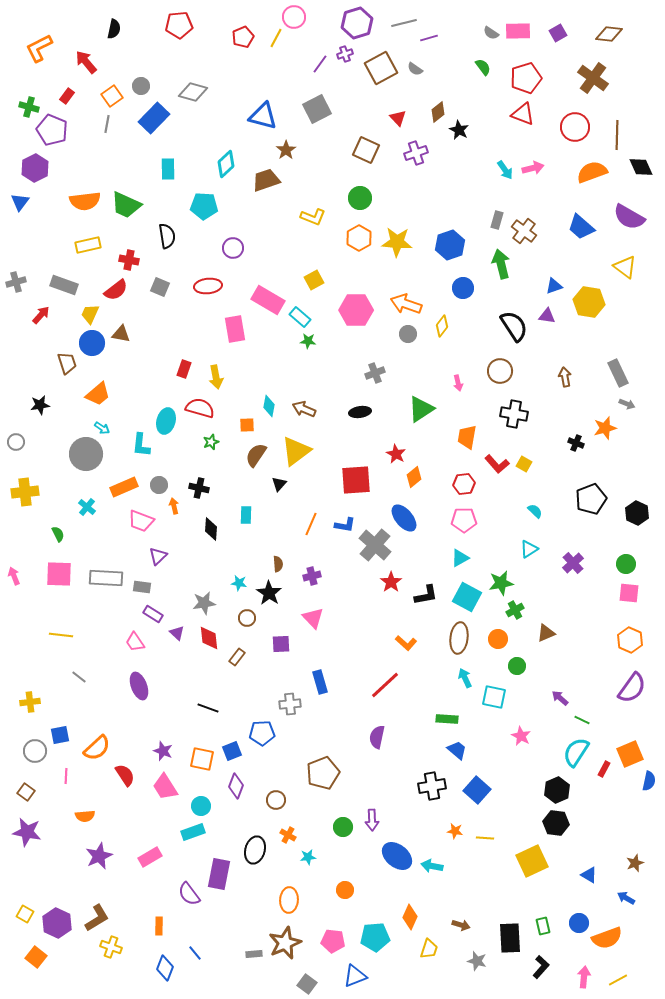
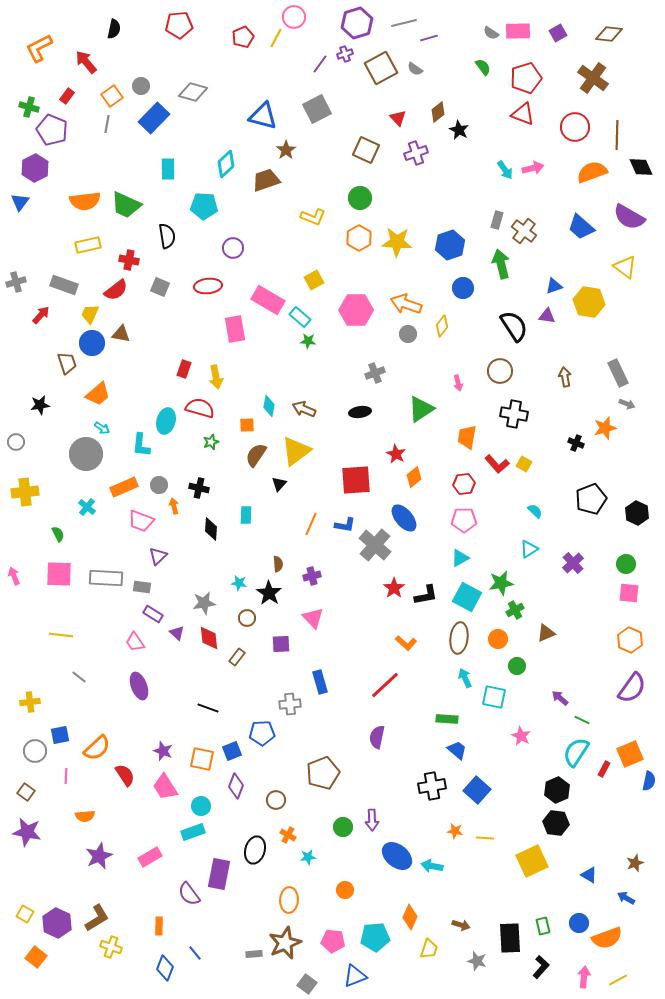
red star at (391, 582): moved 3 px right, 6 px down
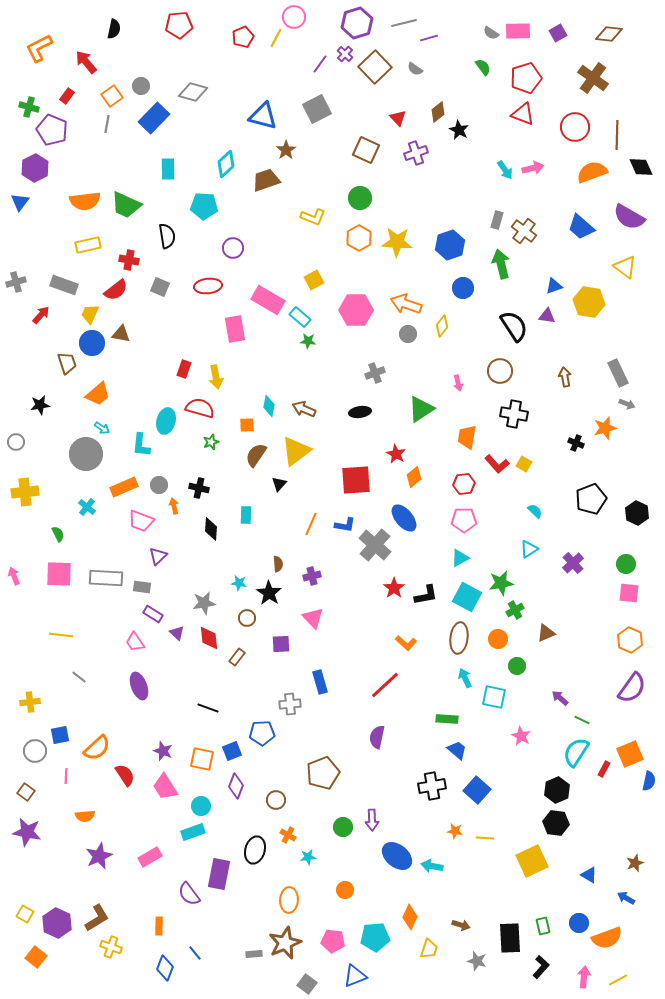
purple cross at (345, 54): rotated 28 degrees counterclockwise
brown square at (381, 68): moved 6 px left, 1 px up; rotated 16 degrees counterclockwise
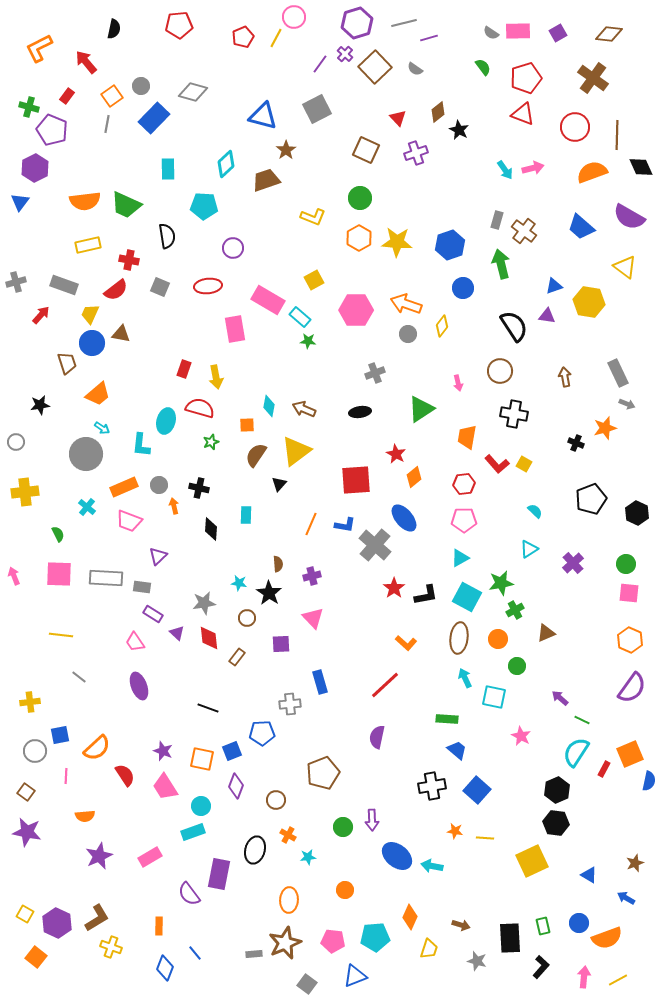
pink trapezoid at (141, 521): moved 12 px left
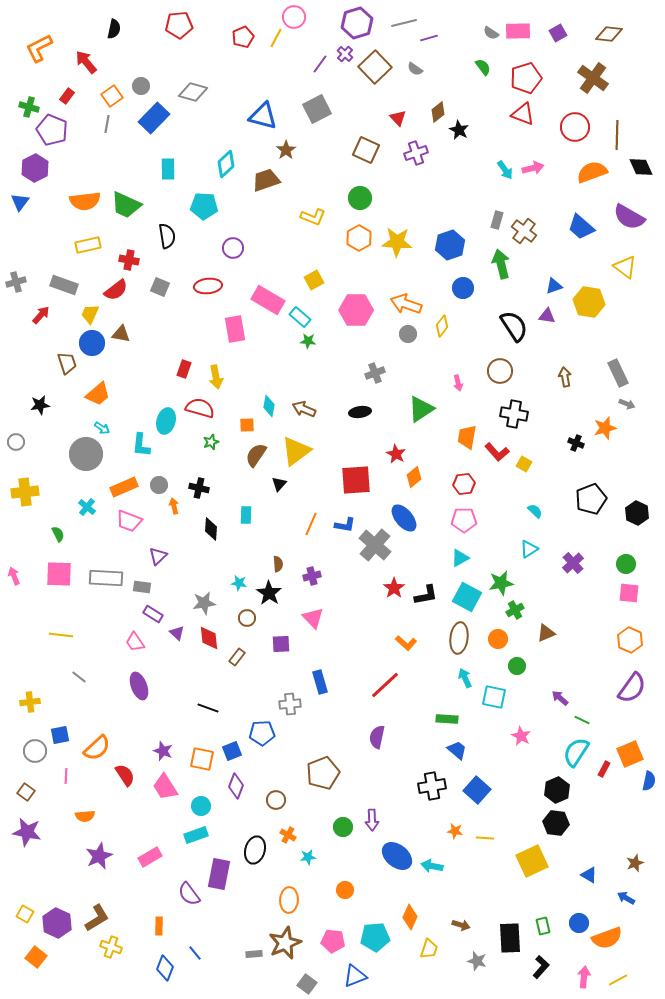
red L-shape at (497, 464): moved 12 px up
cyan rectangle at (193, 832): moved 3 px right, 3 px down
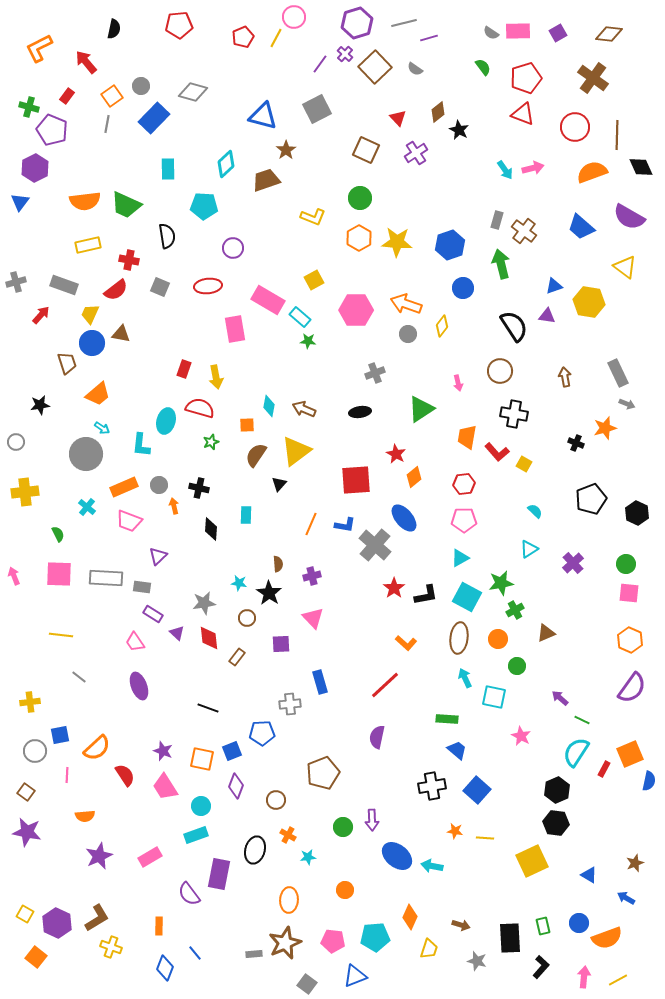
purple cross at (416, 153): rotated 15 degrees counterclockwise
pink line at (66, 776): moved 1 px right, 1 px up
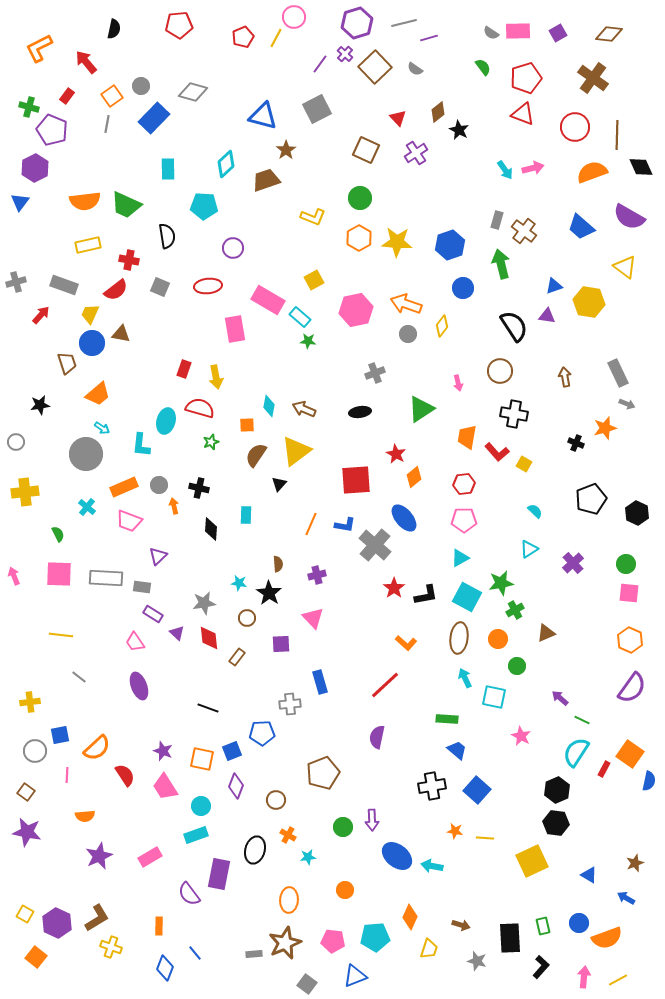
pink hexagon at (356, 310): rotated 12 degrees counterclockwise
purple cross at (312, 576): moved 5 px right, 1 px up
orange square at (630, 754): rotated 32 degrees counterclockwise
